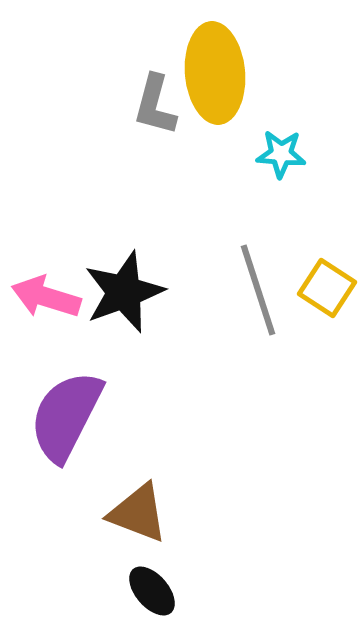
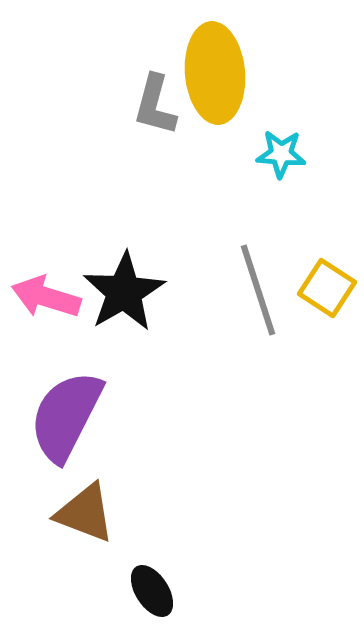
black star: rotated 10 degrees counterclockwise
brown triangle: moved 53 px left
black ellipse: rotated 8 degrees clockwise
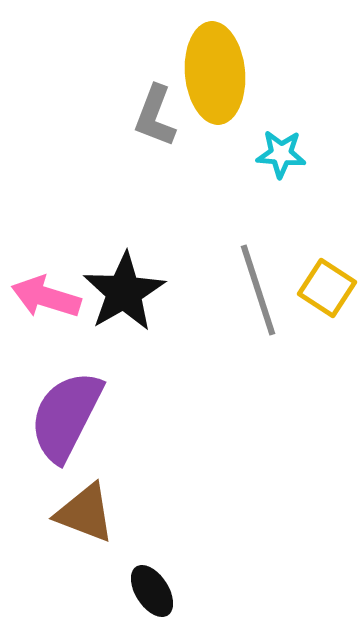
gray L-shape: moved 11 px down; rotated 6 degrees clockwise
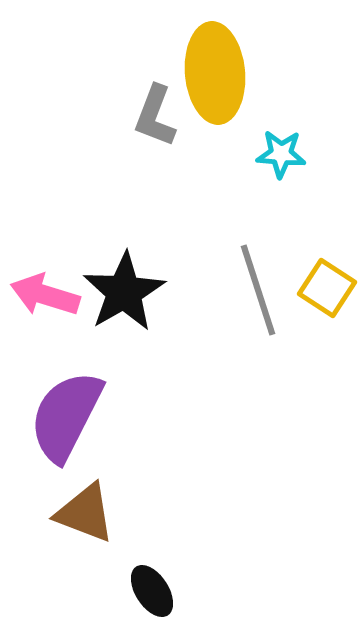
pink arrow: moved 1 px left, 2 px up
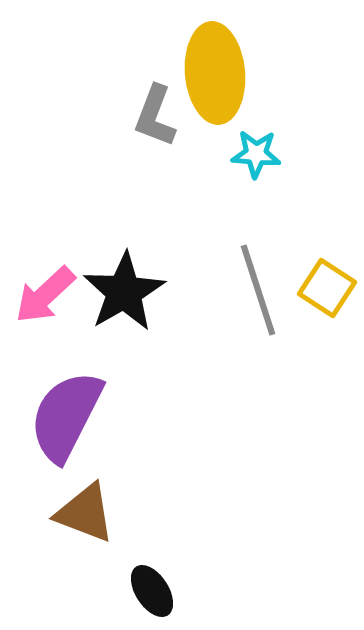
cyan star: moved 25 px left
pink arrow: rotated 60 degrees counterclockwise
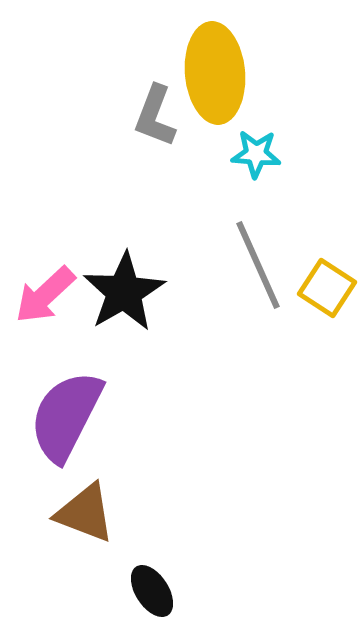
gray line: moved 25 px up; rotated 6 degrees counterclockwise
